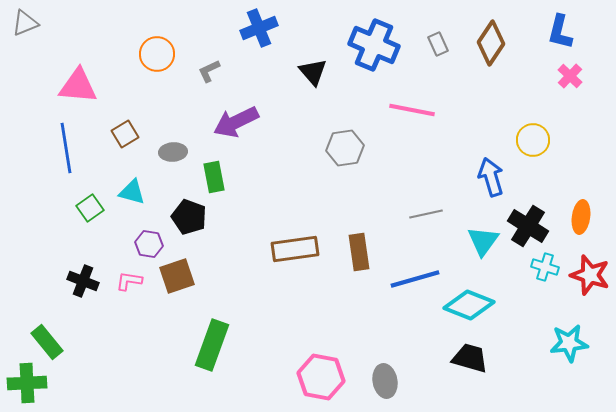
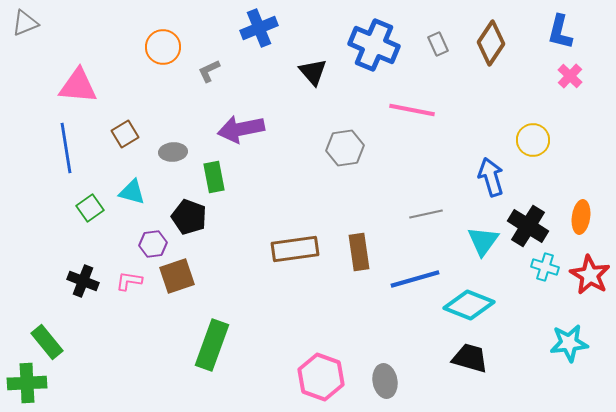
orange circle at (157, 54): moved 6 px right, 7 px up
purple arrow at (236, 122): moved 5 px right, 7 px down; rotated 15 degrees clockwise
purple hexagon at (149, 244): moved 4 px right; rotated 16 degrees counterclockwise
red star at (590, 275): rotated 12 degrees clockwise
pink hexagon at (321, 377): rotated 9 degrees clockwise
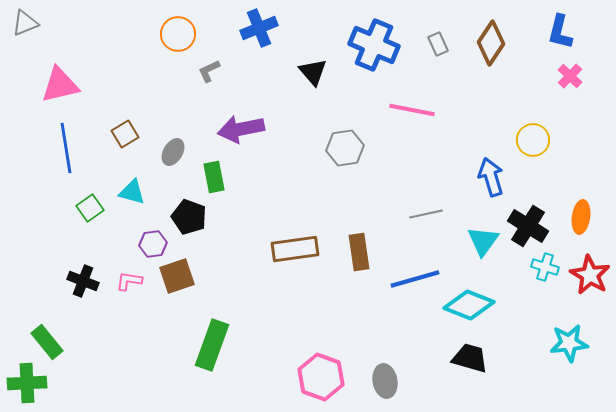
orange circle at (163, 47): moved 15 px right, 13 px up
pink triangle at (78, 86): moved 18 px left, 1 px up; rotated 18 degrees counterclockwise
gray ellipse at (173, 152): rotated 56 degrees counterclockwise
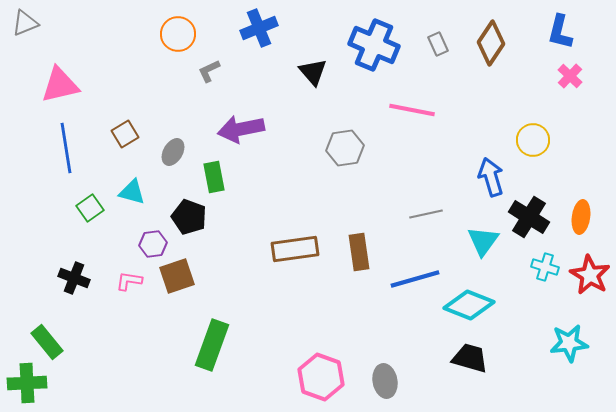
black cross at (528, 226): moved 1 px right, 9 px up
black cross at (83, 281): moved 9 px left, 3 px up
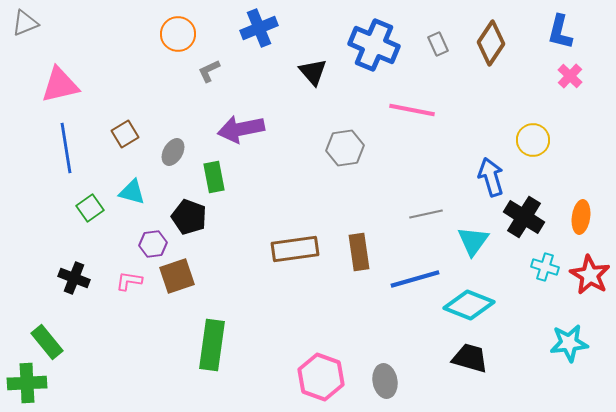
black cross at (529, 217): moved 5 px left
cyan triangle at (483, 241): moved 10 px left
green rectangle at (212, 345): rotated 12 degrees counterclockwise
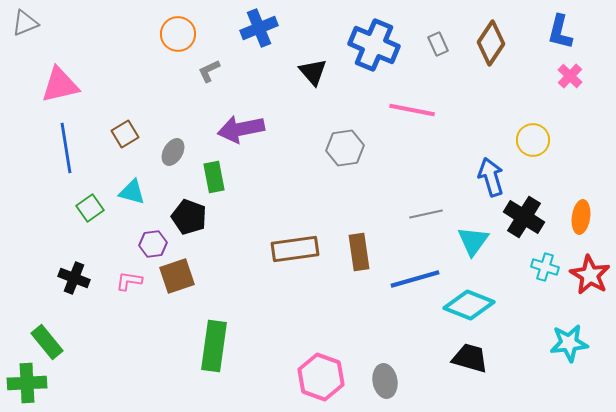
green rectangle at (212, 345): moved 2 px right, 1 px down
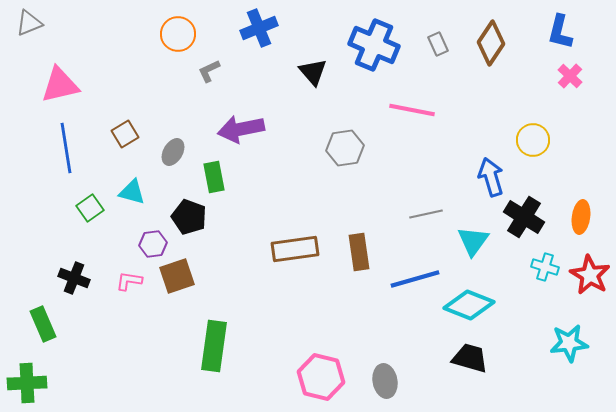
gray triangle at (25, 23): moved 4 px right
green rectangle at (47, 342): moved 4 px left, 18 px up; rotated 16 degrees clockwise
pink hexagon at (321, 377): rotated 6 degrees counterclockwise
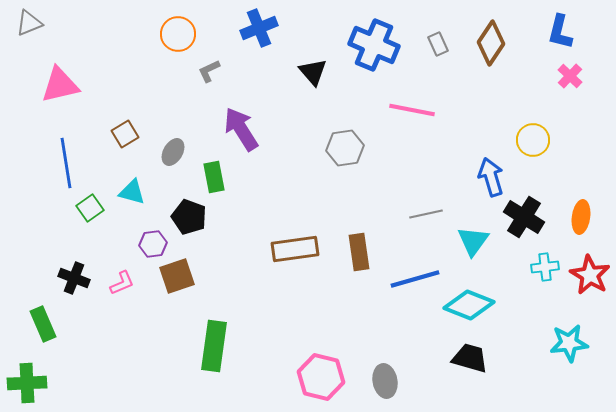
purple arrow at (241, 129): rotated 69 degrees clockwise
blue line at (66, 148): moved 15 px down
cyan cross at (545, 267): rotated 24 degrees counterclockwise
pink L-shape at (129, 281): moved 7 px left, 2 px down; rotated 148 degrees clockwise
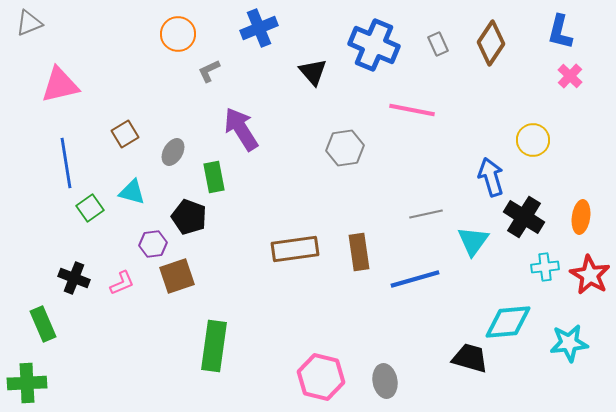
cyan diamond at (469, 305): moved 39 px right, 17 px down; rotated 27 degrees counterclockwise
